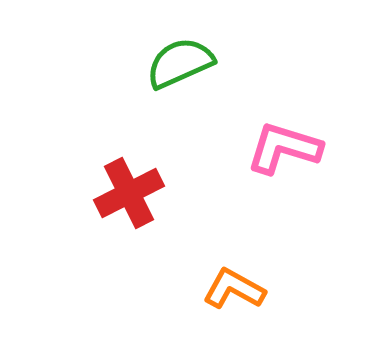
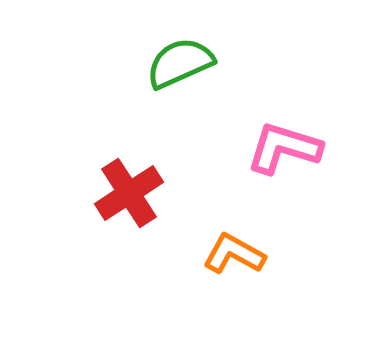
red cross: rotated 6 degrees counterclockwise
orange L-shape: moved 35 px up
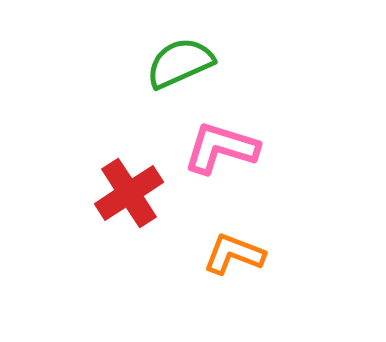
pink L-shape: moved 63 px left
orange L-shape: rotated 8 degrees counterclockwise
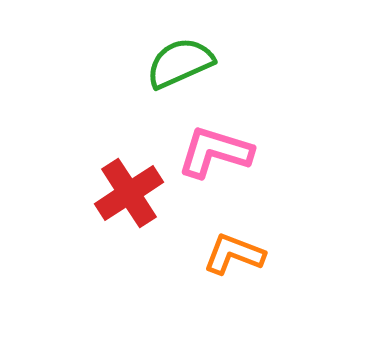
pink L-shape: moved 6 px left, 4 px down
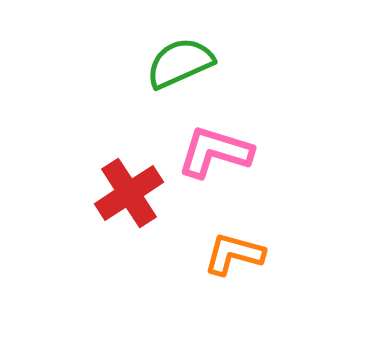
orange L-shape: rotated 6 degrees counterclockwise
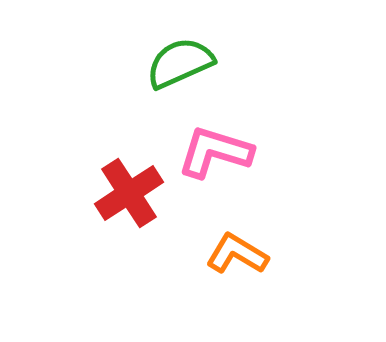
orange L-shape: moved 3 px right; rotated 16 degrees clockwise
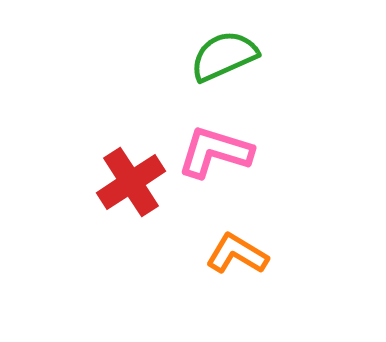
green semicircle: moved 44 px right, 7 px up
red cross: moved 2 px right, 11 px up
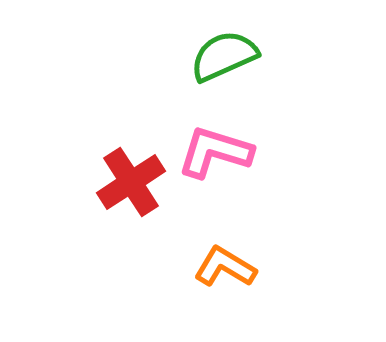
orange L-shape: moved 12 px left, 13 px down
